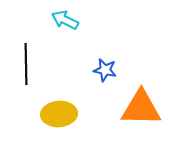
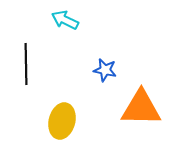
yellow ellipse: moved 3 px right, 7 px down; rotated 72 degrees counterclockwise
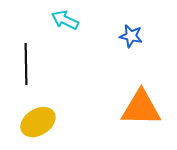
blue star: moved 26 px right, 34 px up
yellow ellipse: moved 24 px left, 1 px down; rotated 44 degrees clockwise
